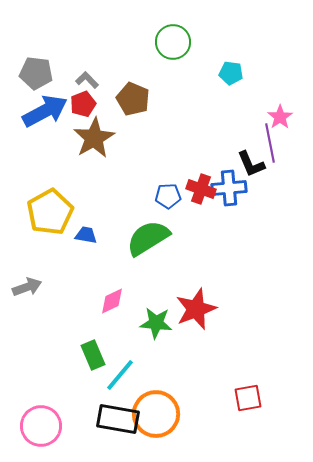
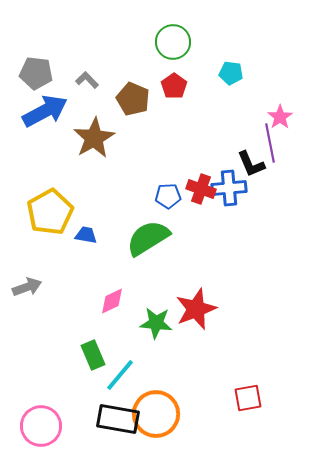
red pentagon: moved 91 px right, 18 px up; rotated 15 degrees counterclockwise
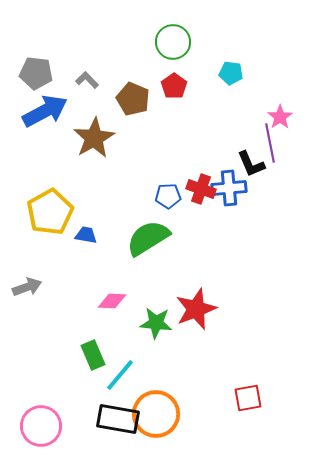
pink diamond: rotated 28 degrees clockwise
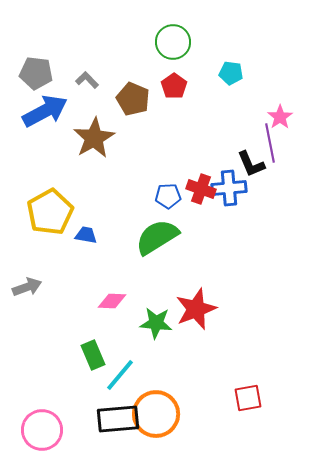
green semicircle: moved 9 px right, 1 px up
black rectangle: rotated 15 degrees counterclockwise
pink circle: moved 1 px right, 4 px down
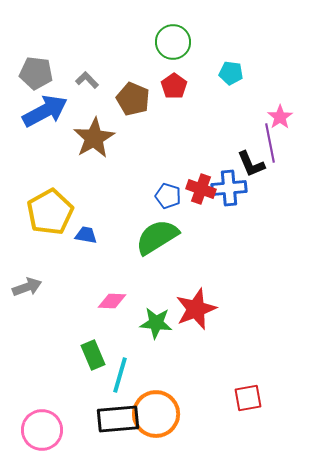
blue pentagon: rotated 20 degrees clockwise
cyan line: rotated 24 degrees counterclockwise
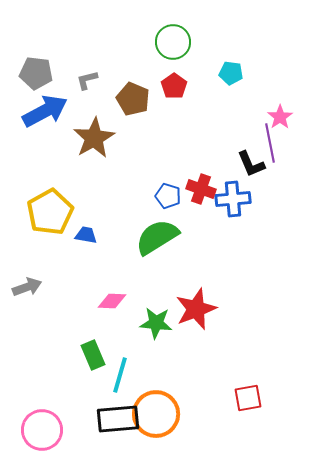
gray L-shape: rotated 60 degrees counterclockwise
blue cross: moved 4 px right, 11 px down
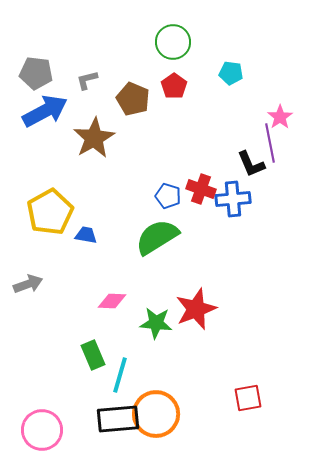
gray arrow: moved 1 px right, 3 px up
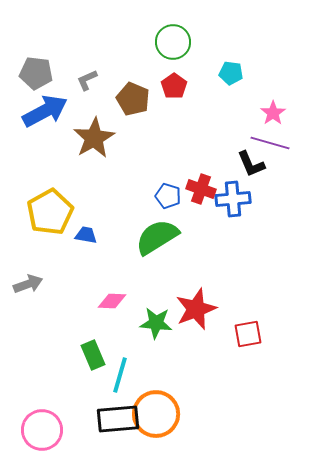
gray L-shape: rotated 10 degrees counterclockwise
pink star: moved 7 px left, 4 px up
purple line: rotated 63 degrees counterclockwise
red square: moved 64 px up
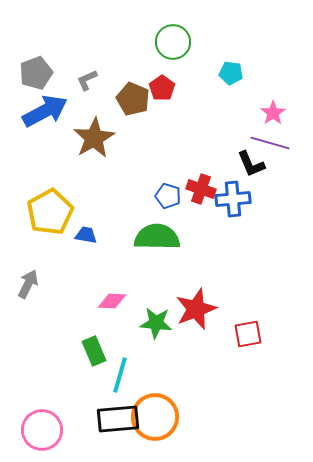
gray pentagon: rotated 28 degrees counterclockwise
red pentagon: moved 12 px left, 2 px down
green semicircle: rotated 33 degrees clockwise
gray arrow: rotated 44 degrees counterclockwise
green rectangle: moved 1 px right, 4 px up
orange circle: moved 1 px left, 3 px down
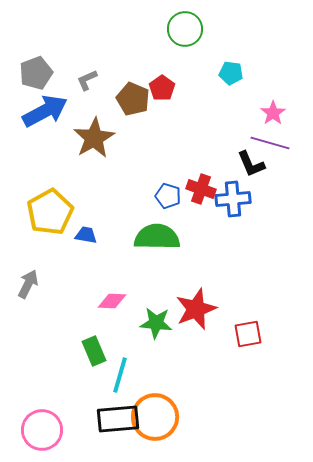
green circle: moved 12 px right, 13 px up
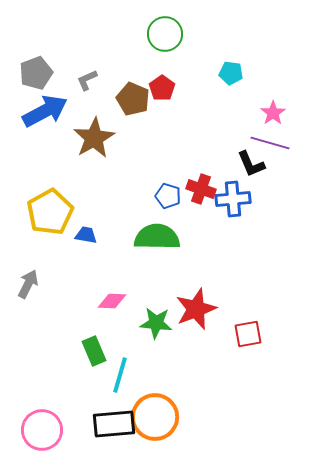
green circle: moved 20 px left, 5 px down
black rectangle: moved 4 px left, 5 px down
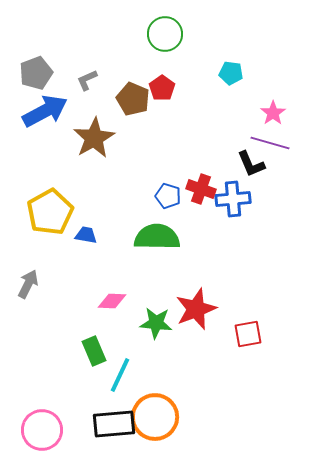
cyan line: rotated 9 degrees clockwise
